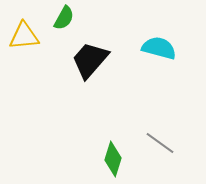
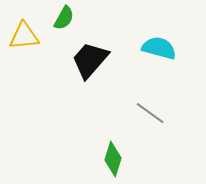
gray line: moved 10 px left, 30 px up
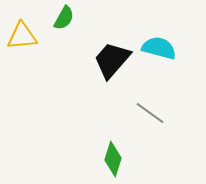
yellow triangle: moved 2 px left
black trapezoid: moved 22 px right
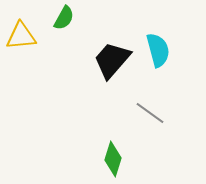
yellow triangle: moved 1 px left
cyan semicircle: moved 1 px left, 2 px down; rotated 60 degrees clockwise
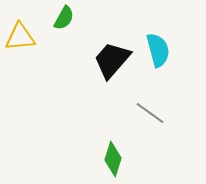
yellow triangle: moved 1 px left, 1 px down
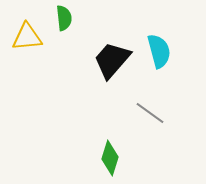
green semicircle: rotated 35 degrees counterclockwise
yellow triangle: moved 7 px right
cyan semicircle: moved 1 px right, 1 px down
green diamond: moved 3 px left, 1 px up
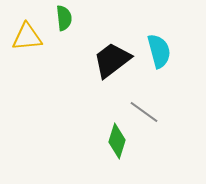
black trapezoid: rotated 12 degrees clockwise
gray line: moved 6 px left, 1 px up
green diamond: moved 7 px right, 17 px up
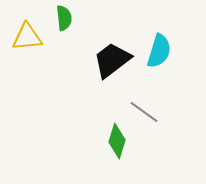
cyan semicircle: rotated 32 degrees clockwise
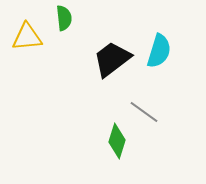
black trapezoid: moved 1 px up
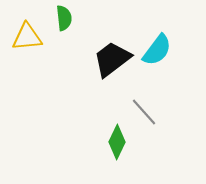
cyan semicircle: moved 2 px left, 1 px up; rotated 20 degrees clockwise
gray line: rotated 12 degrees clockwise
green diamond: moved 1 px down; rotated 8 degrees clockwise
